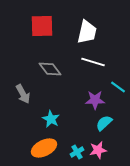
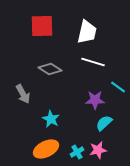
gray diamond: rotated 20 degrees counterclockwise
orange ellipse: moved 2 px right, 1 px down
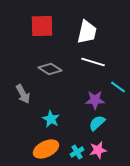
cyan semicircle: moved 7 px left
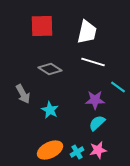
cyan star: moved 1 px left, 9 px up
orange ellipse: moved 4 px right, 1 px down
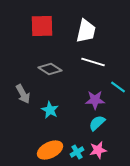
white trapezoid: moved 1 px left, 1 px up
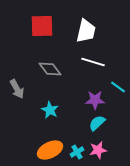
gray diamond: rotated 20 degrees clockwise
gray arrow: moved 6 px left, 5 px up
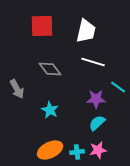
purple star: moved 1 px right, 1 px up
cyan cross: rotated 24 degrees clockwise
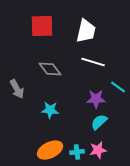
cyan star: rotated 24 degrees counterclockwise
cyan semicircle: moved 2 px right, 1 px up
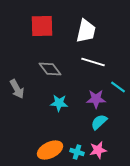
cyan star: moved 9 px right, 7 px up
cyan cross: rotated 24 degrees clockwise
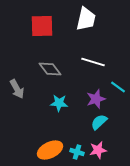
white trapezoid: moved 12 px up
purple star: rotated 18 degrees counterclockwise
